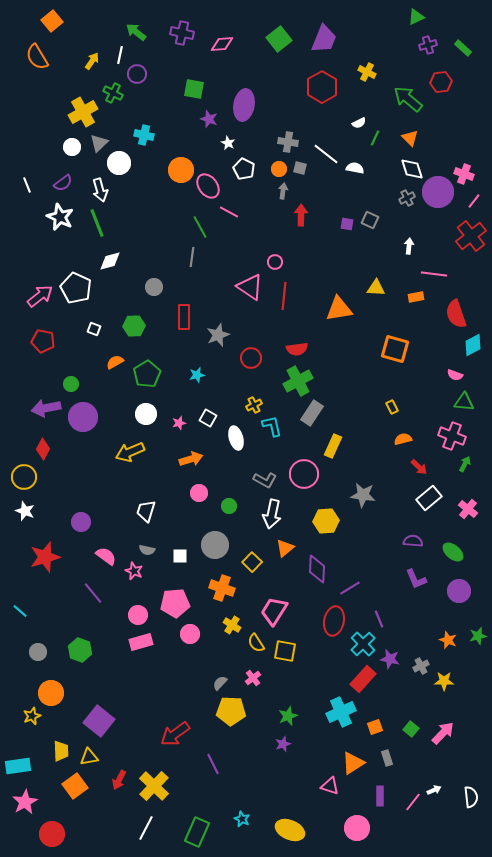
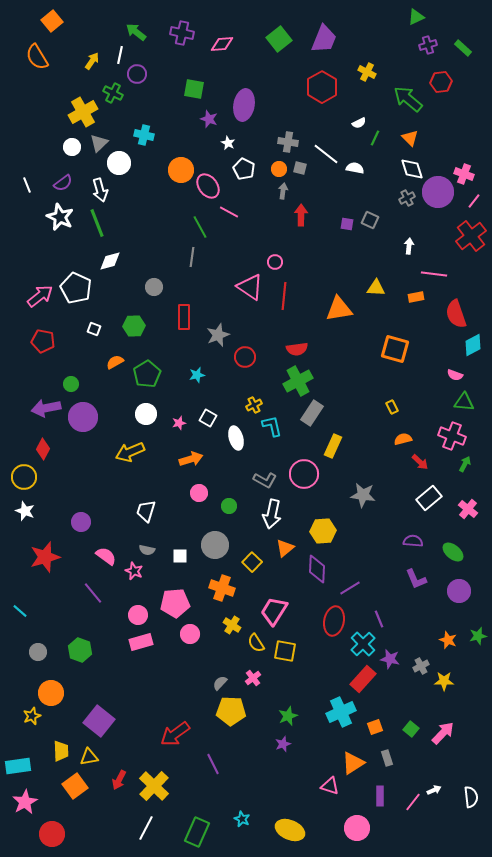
red circle at (251, 358): moved 6 px left, 1 px up
red arrow at (419, 467): moved 1 px right, 5 px up
yellow hexagon at (326, 521): moved 3 px left, 10 px down
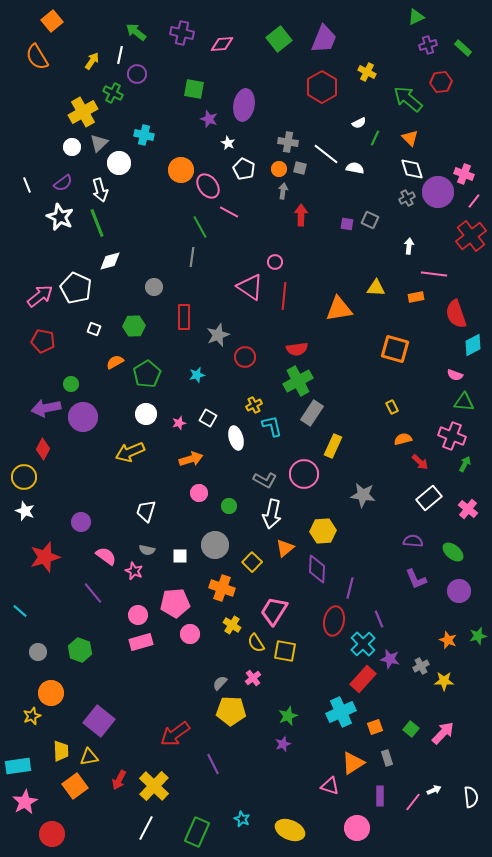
purple line at (350, 588): rotated 45 degrees counterclockwise
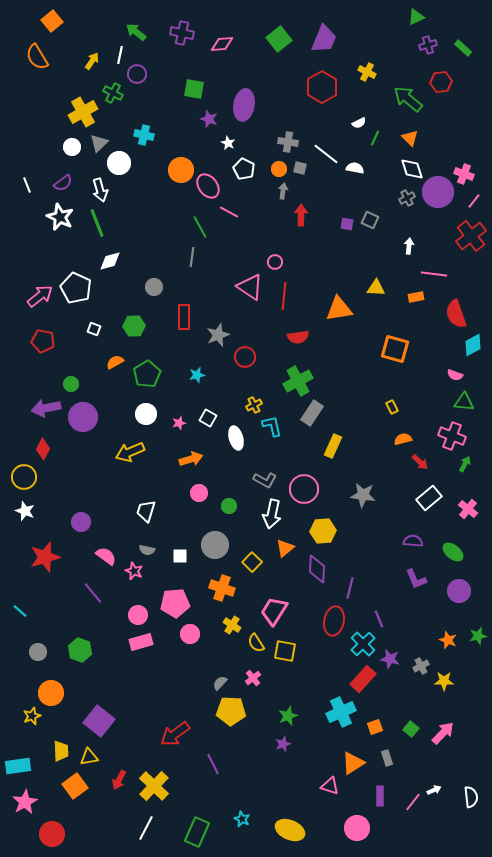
red semicircle at (297, 349): moved 1 px right, 12 px up
pink circle at (304, 474): moved 15 px down
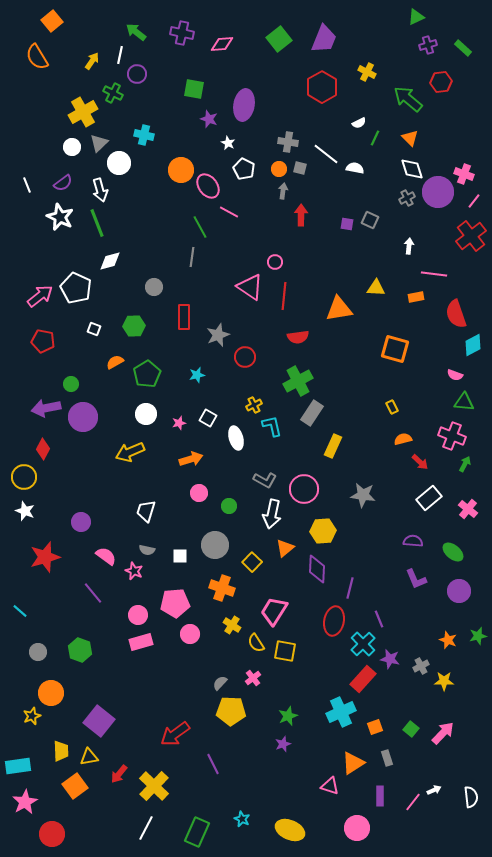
red arrow at (119, 780): moved 6 px up; rotated 12 degrees clockwise
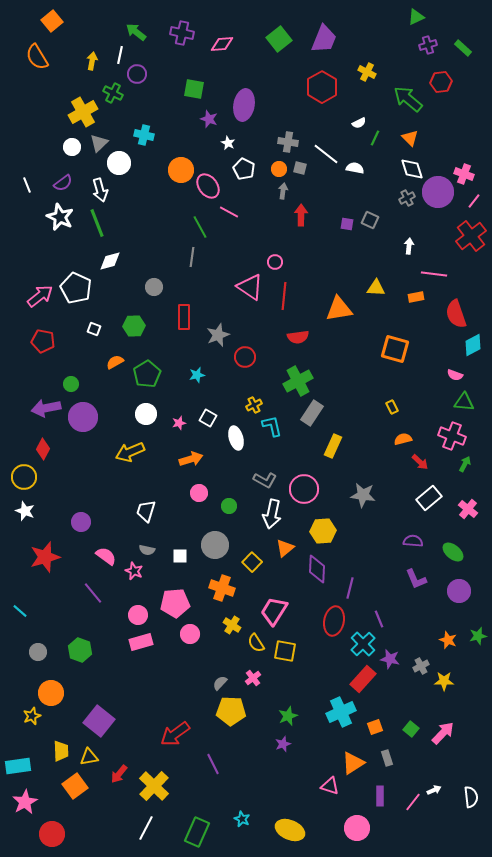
yellow arrow at (92, 61): rotated 24 degrees counterclockwise
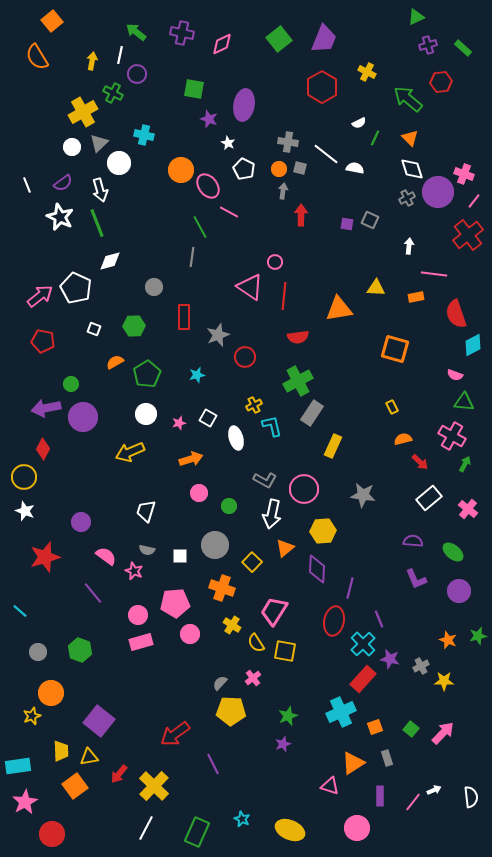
pink diamond at (222, 44): rotated 20 degrees counterclockwise
red cross at (471, 236): moved 3 px left, 1 px up
pink cross at (452, 436): rotated 8 degrees clockwise
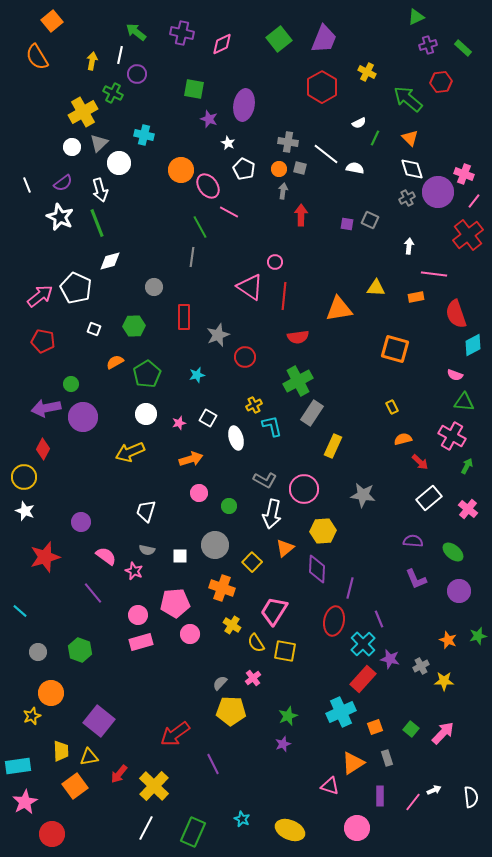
green arrow at (465, 464): moved 2 px right, 2 px down
green rectangle at (197, 832): moved 4 px left
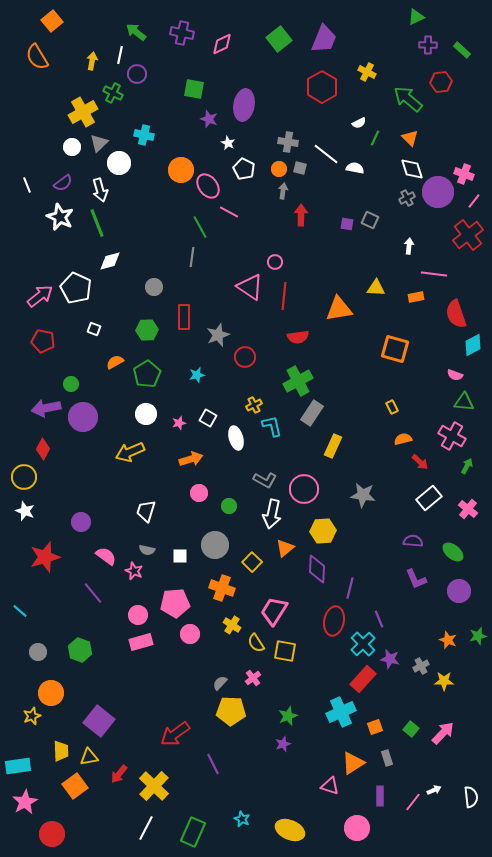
purple cross at (428, 45): rotated 18 degrees clockwise
green rectangle at (463, 48): moved 1 px left, 2 px down
green hexagon at (134, 326): moved 13 px right, 4 px down
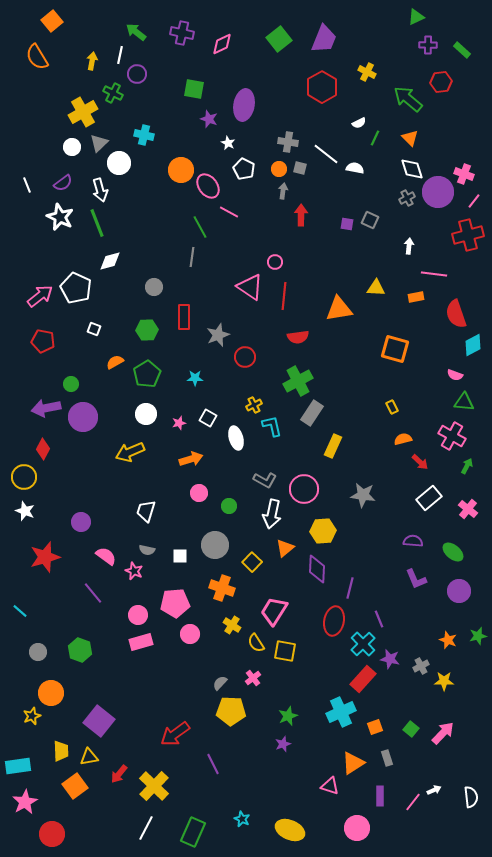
red cross at (468, 235): rotated 24 degrees clockwise
cyan star at (197, 375): moved 2 px left, 3 px down; rotated 14 degrees clockwise
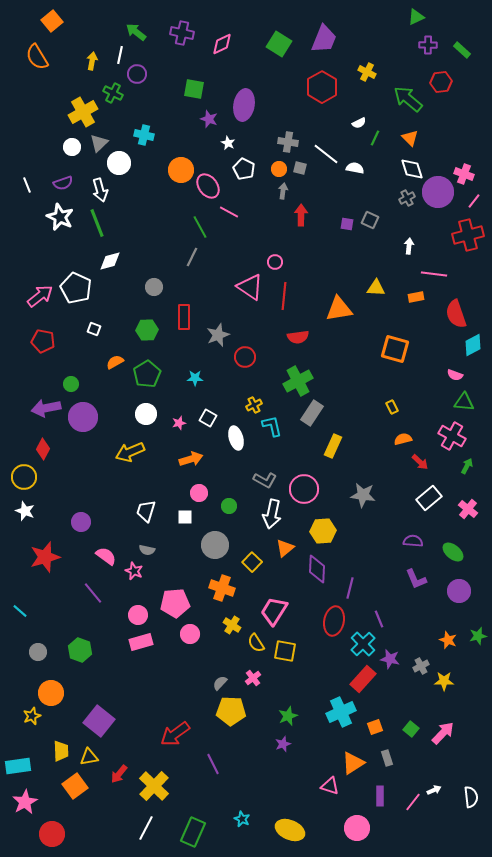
green square at (279, 39): moved 5 px down; rotated 20 degrees counterclockwise
purple semicircle at (63, 183): rotated 18 degrees clockwise
gray line at (192, 257): rotated 18 degrees clockwise
white square at (180, 556): moved 5 px right, 39 px up
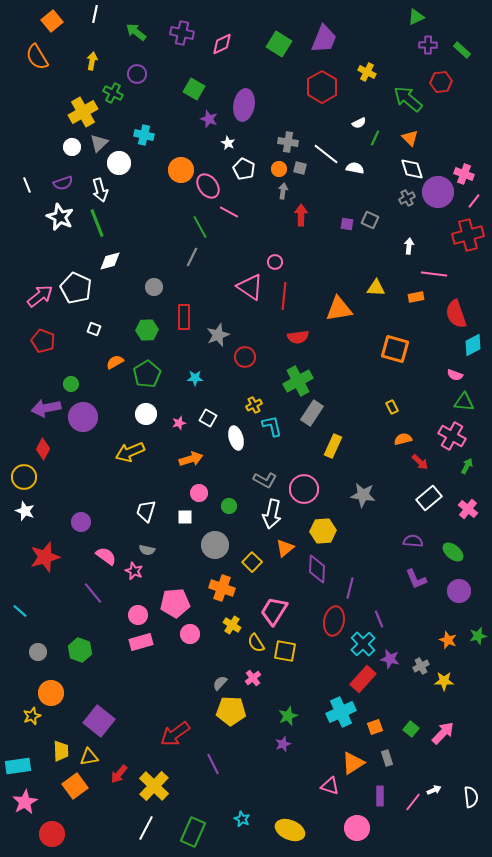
white line at (120, 55): moved 25 px left, 41 px up
green square at (194, 89): rotated 20 degrees clockwise
red pentagon at (43, 341): rotated 10 degrees clockwise
